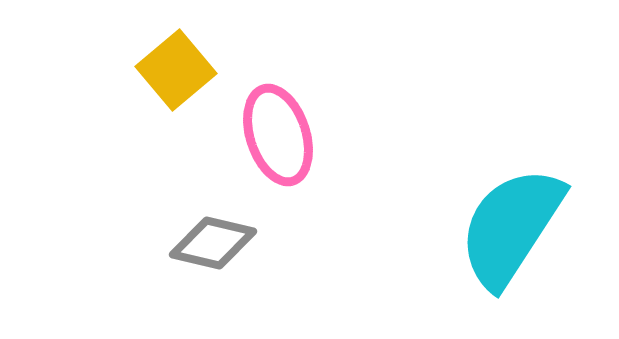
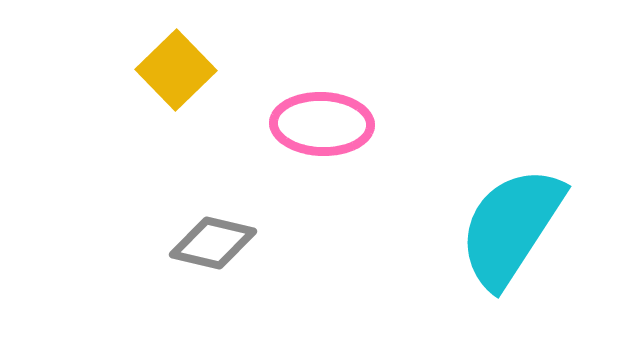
yellow square: rotated 4 degrees counterclockwise
pink ellipse: moved 44 px right, 11 px up; rotated 70 degrees counterclockwise
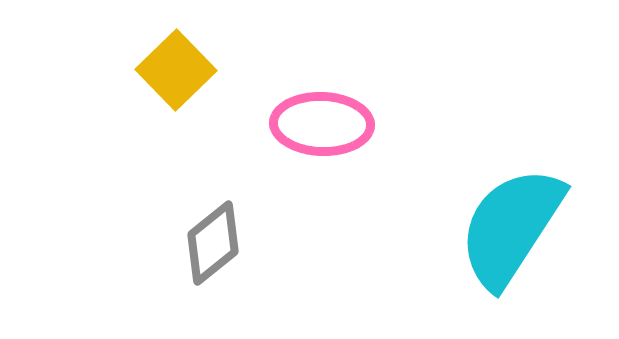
gray diamond: rotated 52 degrees counterclockwise
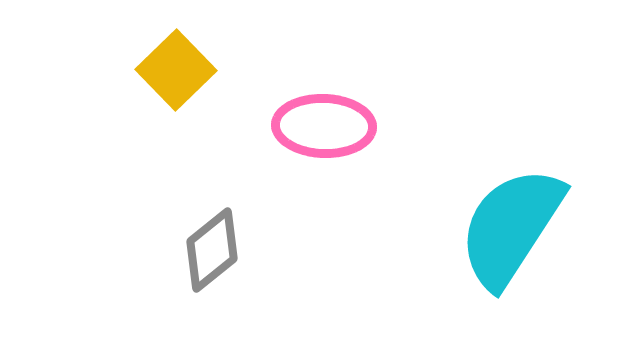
pink ellipse: moved 2 px right, 2 px down
gray diamond: moved 1 px left, 7 px down
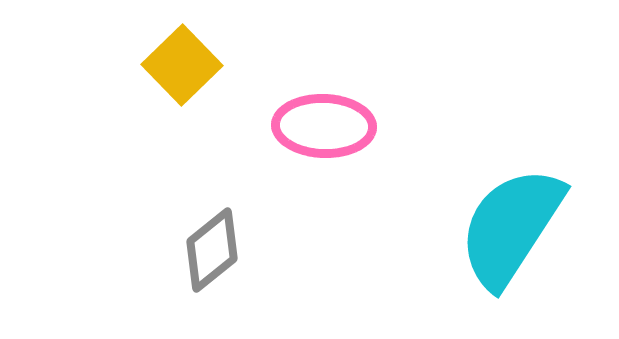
yellow square: moved 6 px right, 5 px up
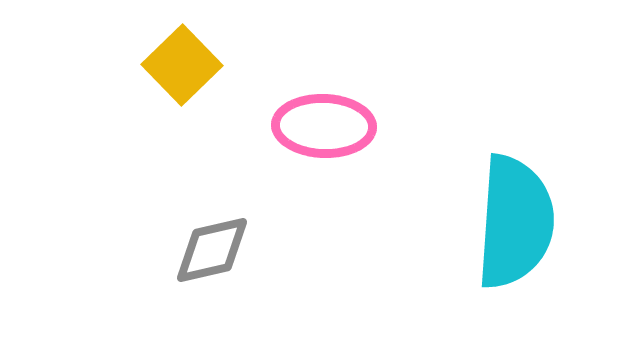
cyan semicircle: moved 4 px right, 5 px up; rotated 151 degrees clockwise
gray diamond: rotated 26 degrees clockwise
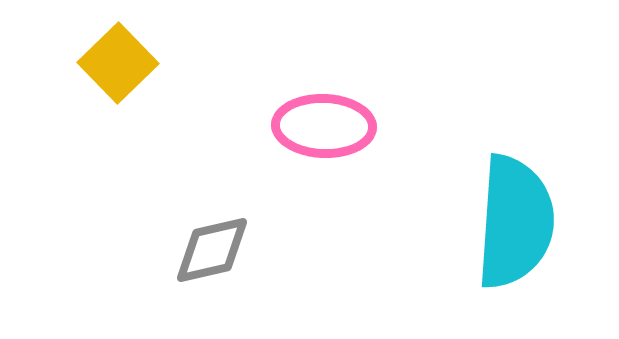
yellow square: moved 64 px left, 2 px up
